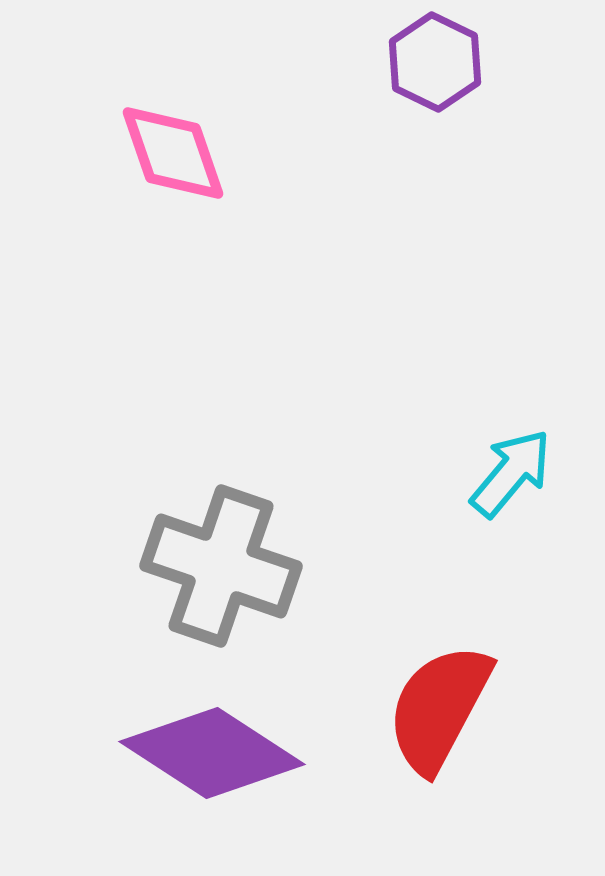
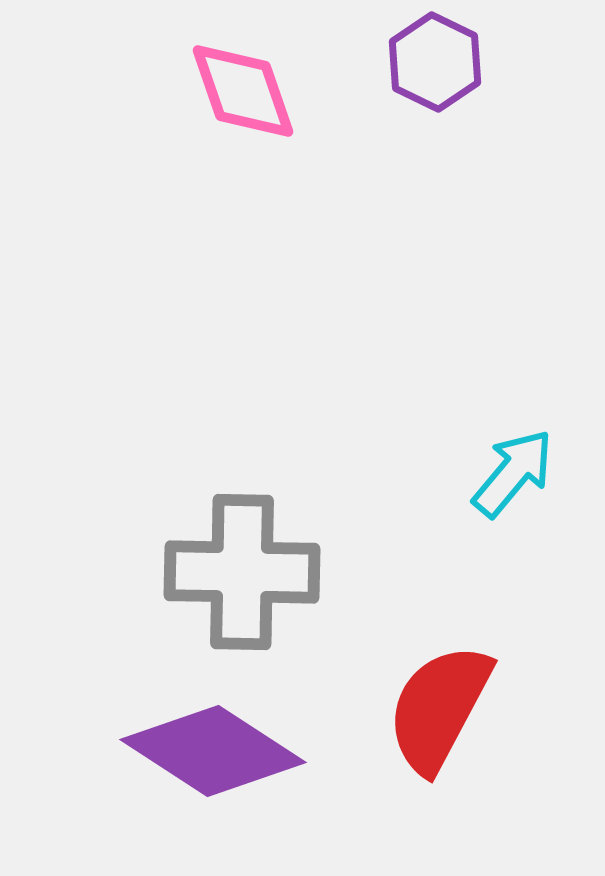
pink diamond: moved 70 px right, 62 px up
cyan arrow: moved 2 px right
gray cross: moved 21 px right, 6 px down; rotated 18 degrees counterclockwise
purple diamond: moved 1 px right, 2 px up
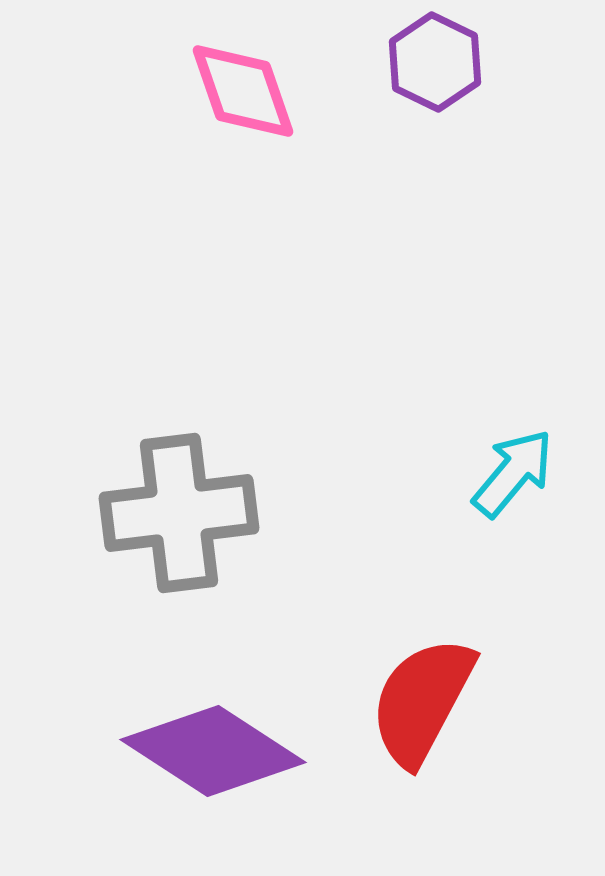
gray cross: moved 63 px left, 59 px up; rotated 8 degrees counterclockwise
red semicircle: moved 17 px left, 7 px up
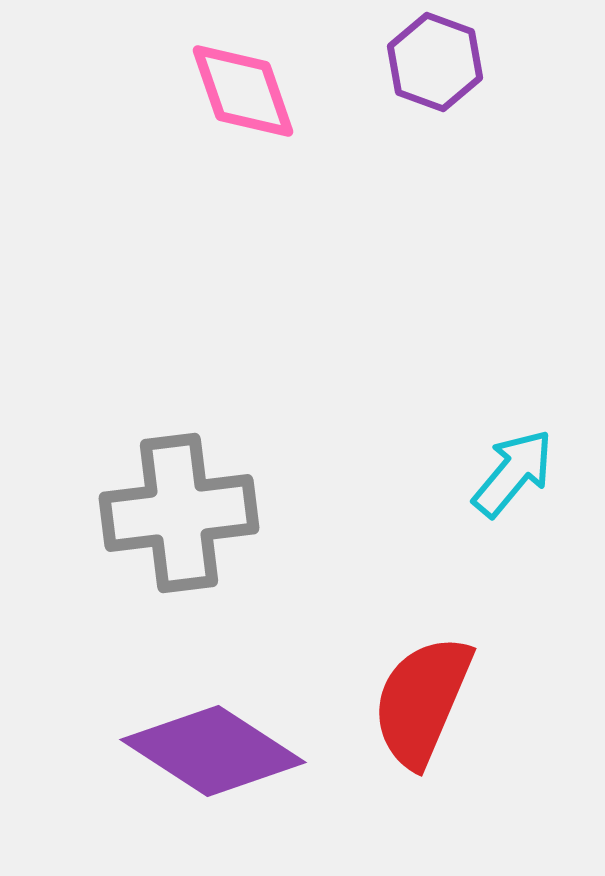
purple hexagon: rotated 6 degrees counterclockwise
red semicircle: rotated 5 degrees counterclockwise
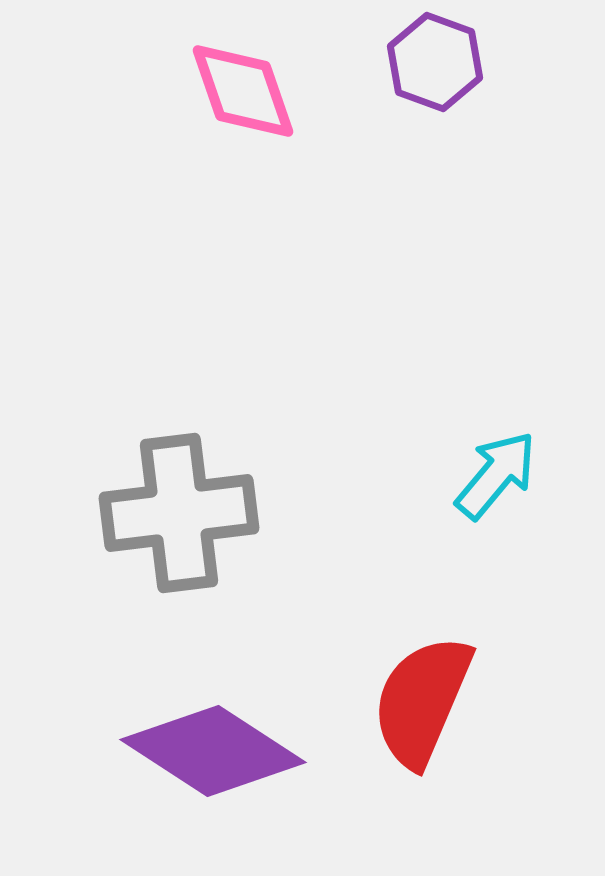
cyan arrow: moved 17 px left, 2 px down
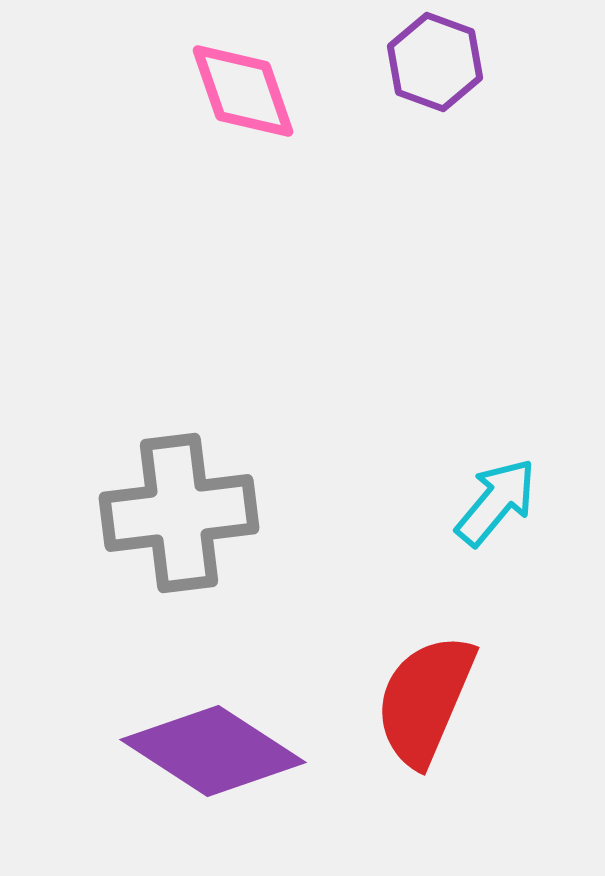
cyan arrow: moved 27 px down
red semicircle: moved 3 px right, 1 px up
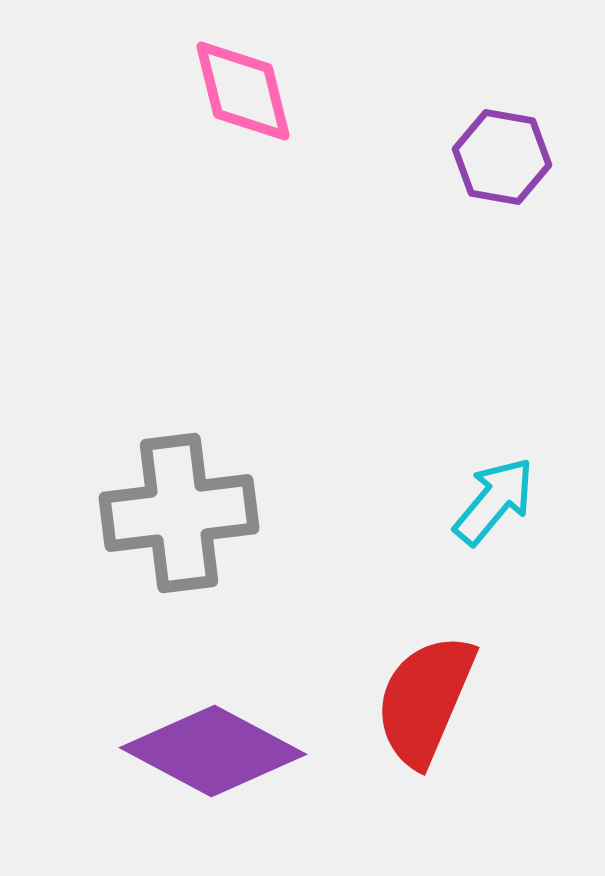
purple hexagon: moved 67 px right, 95 px down; rotated 10 degrees counterclockwise
pink diamond: rotated 5 degrees clockwise
cyan arrow: moved 2 px left, 1 px up
purple diamond: rotated 5 degrees counterclockwise
